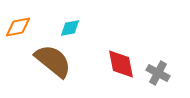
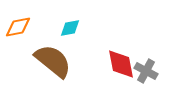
gray cross: moved 12 px left, 2 px up
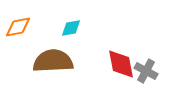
cyan diamond: moved 1 px right
brown semicircle: rotated 42 degrees counterclockwise
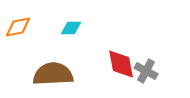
cyan diamond: rotated 10 degrees clockwise
brown semicircle: moved 13 px down
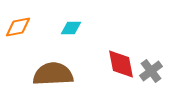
gray cross: moved 5 px right; rotated 25 degrees clockwise
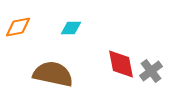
brown semicircle: rotated 15 degrees clockwise
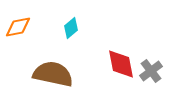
cyan diamond: rotated 40 degrees counterclockwise
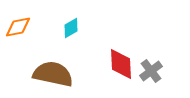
cyan diamond: rotated 10 degrees clockwise
red diamond: rotated 8 degrees clockwise
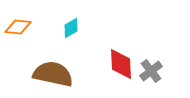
orange diamond: rotated 16 degrees clockwise
